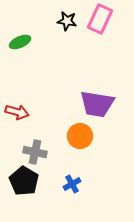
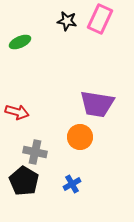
orange circle: moved 1 px down
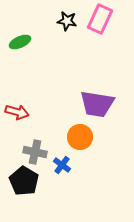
blue cross: moved 10 px left, 19 px up; rotated 24 degrees counterclockwise
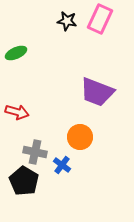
green ellipse: moved 4 px left, 11 px down
purple trapezoid: moved 12 px up; rotated 12 degrees clockwise
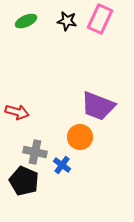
green ellipse: moved 10 px right, 32 px up
purple trapezoid: moved 1 px right, 14 px down
black pentagon: rotated 8 degrees counterclockwise
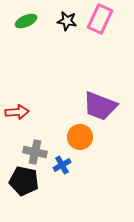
purple trapezoid: moved 2 px right
red arrow: rotated 20 degrees counterclockwise
blue cross: rotated 24 degrees clockwise
black pentagon: rotated 12 degrees counterclockwise
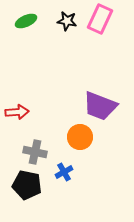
blue cross: moved 2 px right, 7 px down
black pentagon: moved 3 px right, 4 px down
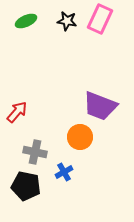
red arrow: rotated 45 degrees counterclockwise
black pentagon: moved 1 px left, 1 px down
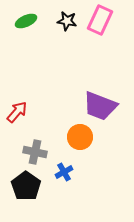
pink rectangle: moved 1 px down
black pentagon: rotated 24 degrees clockwise
